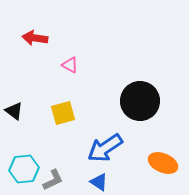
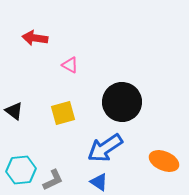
black circle: moved 18 px left, 1 px down
orange ellipse: moved 1 px right, 2 px up
cyan hexagon: moved 3 px left, 1 px down
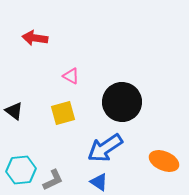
pink triangle: moved 1 px right, 11 px down
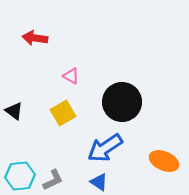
yellow square: rotated 15 degrees counterclockwise
cyan hexagon: moved 1 px left, 6 px down
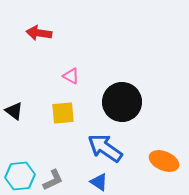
red arrow: moved 4 px right, 5 px up
yellow square: rotated 25 degrees clockwise
blue arrow: rotated 69 degrees clockwise
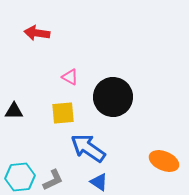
red arrow: moved 2 px left
pink triangle: moved 1 px left, 1 px down
black circle: moved 9 px left, 5 px up
black triangle: rotated 36 degrees counterclockwise
blue arrow: moved 17 px left
cyan hexagon: moved 1 px down
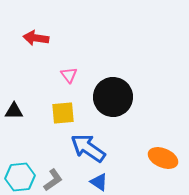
red arrow: moved 1 px left, 5 px down
pink triangle: moved 1 px left, 2 px up; rotated 24 degrees clockwise
orange ellipse: moved 1 px left, 3 px up
gray L-shape: rotated 10 degrees counterclockwise
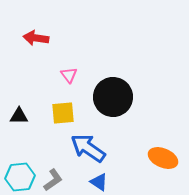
black triangle: moved 5 px right, 5 px down
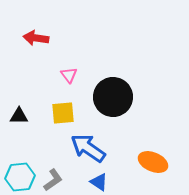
orange ellipse: moved 10 px left, 4 px down
